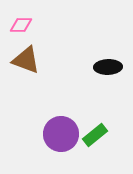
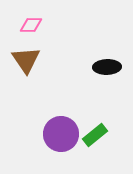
pink diamond: moved 10 px right
brown triangle: rotated 36 degrees clockwise
black ellipse: moved 1 px left
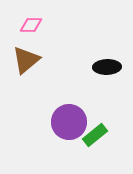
brown triangle: rotated 24 degrees clockwise
purple circle: moved 8 px right, 12 px up
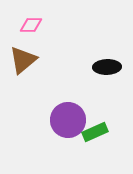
brown triangle: moved 3 px left
purple circle: moved 1 px left, 2 px up
green rectangle: moved 3 px up; rotated 15 degrees clockwise
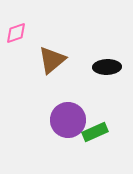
pink diamond: moved 15 px left, 8 px down; rotated 20 degrees counterclockwise
brown triangle: moved 29 px right
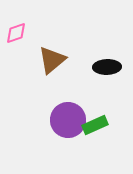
green rectangle: moved 7 px up
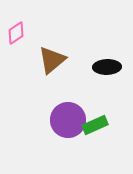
pink diamond: rotated 15 degrees counterclockwise
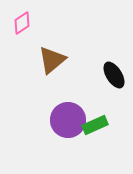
pink diamond: moved 6 px right, 10 px up
black ellipse: moved 7 px right, 8 px down; rotated 60 degrees clockwise
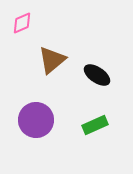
pink diamond: rotated 10 degrees clockwise
black ellipse: moved 17 px left; rotated 24 degrees counterclockwise
purple circle: moved 32 px left
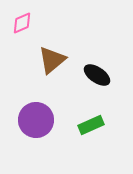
green rectangle: moved 4 px left
